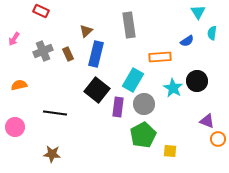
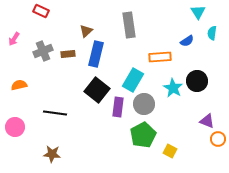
brown rectangle: rotated 72 degrees counterclockwise
yellow square: rotated 24 degrees clockwise
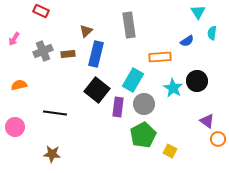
purple triangle: rotated 14 degrees clockwise
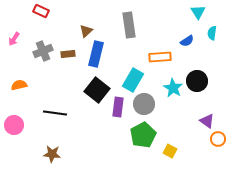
pink circle: moved 1 px left, 2 px up
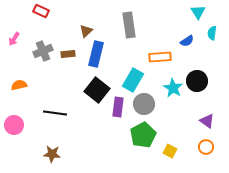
orange circle: moved 12 px left, 8 px down
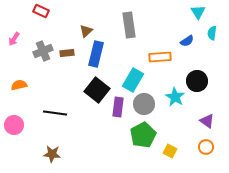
brown rectangle: moved 1 px left, 1 px up
cyan star: moved 2 px right, 9 px down
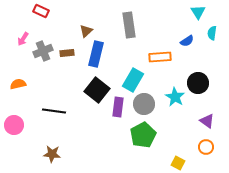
pink arrow: moved 9 px right
black circle: moved 1 px right, 2 px down
orange semicircle: moved 1 px left, 1 px up
black line: moved 1 px left, 2 px up
yellow square: moved 8 px right, 12 px down
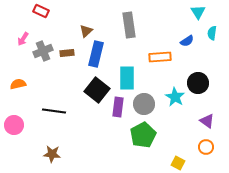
cyan rectangle: moved 6 px left, 2 px up; rotated 30 degrees counterclockwise
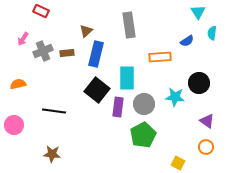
black circle: moved 1 px right
cyan star: rotated 24 degrees counterclockwise
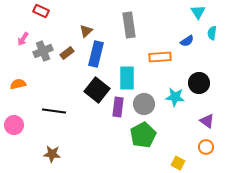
brown rectangle: rotated 32 degrees counterclockwise
